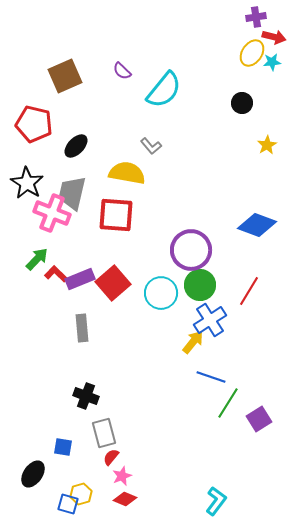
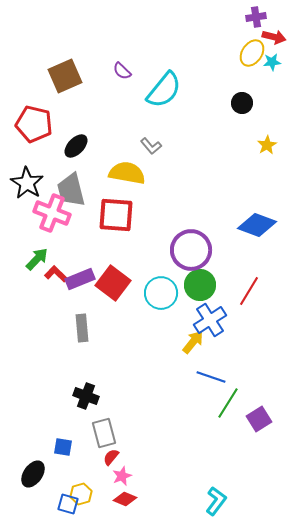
gray trapezoid at (72, 193): moved 1 px left, 3 px up; rotated 27 degrees counterclockwise
red square at (113, 283): rotated 12 degrees counterclockwise
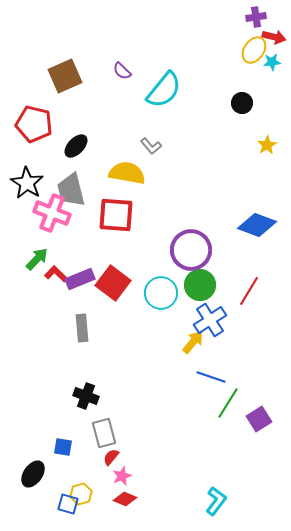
yellow ellipse at (252, 53): moved 2 px right, 3 px up
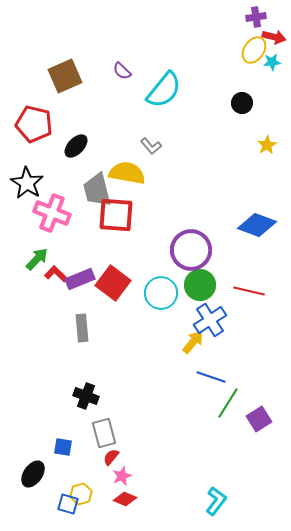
gray trapezoid at (71, 190): moved 26 px right
red line at (249, 291): rotated 72 degrees clockwise
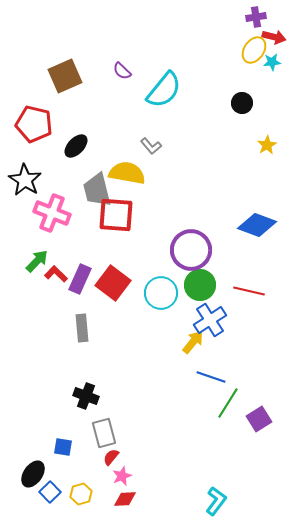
black star at (27, 183): moved 2 px left, 3 px up
green arrow at (37, 259): moved 2 px down
purple rectangle at (80, 279): rotated 44 degrees counterclockwise
red diamond at (125, 499): rotated 25 degrees counterclockwise
blue square at (68, 504): moved 18 px left, 12 px up; rotated 30 degrees clockwise
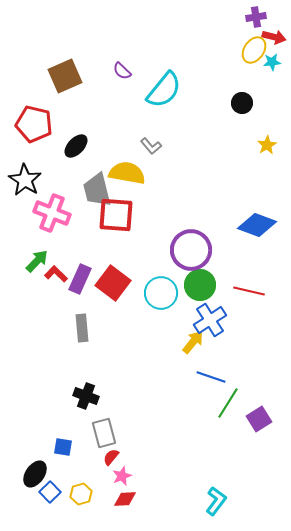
black ellipse at (33, 474): moved 2 px right
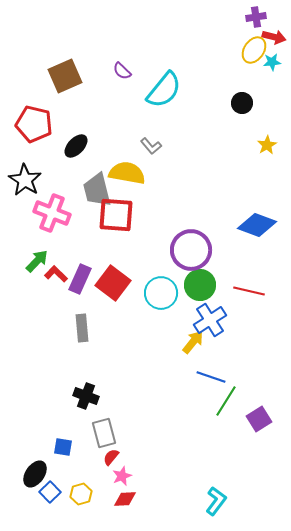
green line at (228, 403): moved 2 px left, 2 px up
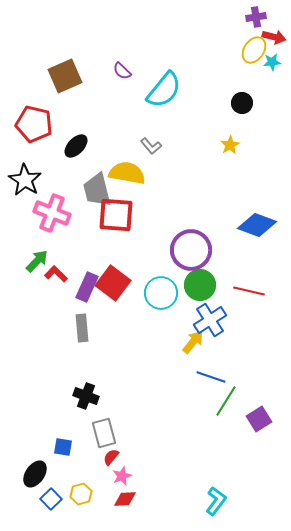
yellow star at (267, 145): moved 37 px left
purple rectangle at (80, 279): moved 7 px right, 8 px down
blue square at (50, 492): moved 1 px right, 7 px down
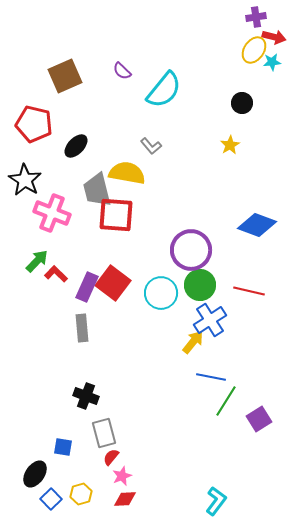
blue line at (211, 377): rotated 8 degrees counterclockwise
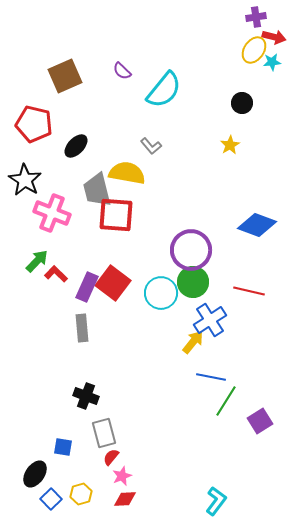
green circle at (200, 285): moved 7 px left, 3 px up
purple square at (259, 419): moved 1 px right, 2 px down
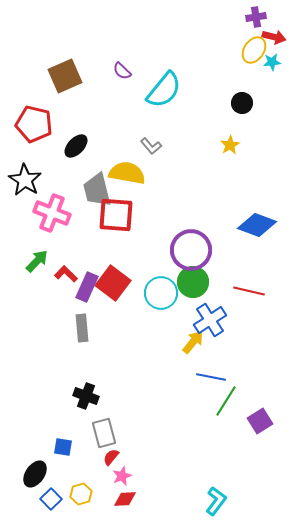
red L-shape at (56, 274): moved 10 px right
